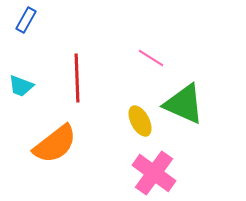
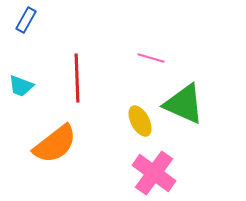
pink line: rotated 16 degrees counterclockwise
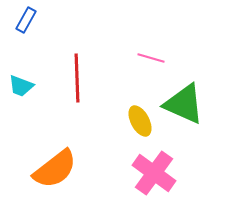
orange semicircle: moved 25 px down
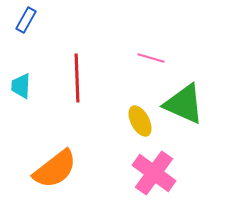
cyan trapezoid: rotated 72 degrees clockwise
